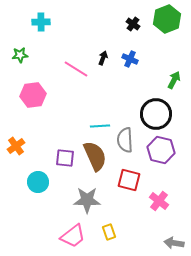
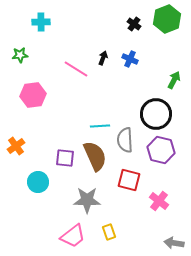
black cross: moved 1 px right
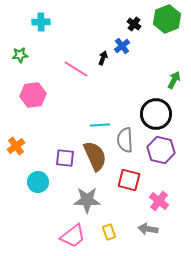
blue cross: moved 8 px left, 13 px up; rotated 28 degrees clockwise
cyan line: moved 1 px up
gray arrow: moved 26 px left, 14 px up
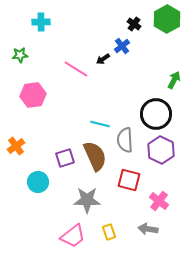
green hexagon: rotated 8 degrees counterclockwise
black arrow: moved 1 px down; rotated 144 degrees counterclockwise
cyan line: moved 1 px up; rotated 18 degrees clockwise
purple hexagon: rotated 12 degrees clockwise
purple square: rotated 24 degrees counterclockwise
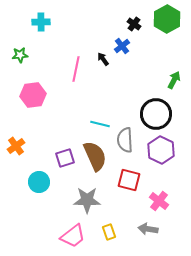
black arrow: rotated 88 degrees clockwise
pink line: rotated 70 degrees clockwise
cyan circle: moved 1 px right
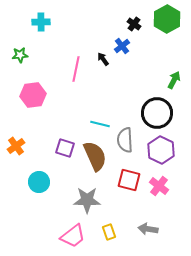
black circle: moved 1 px right, 1 px up
purple square: moved 10 px up; rotated 36 degrees clockwise
pink cross: moved 15 px up
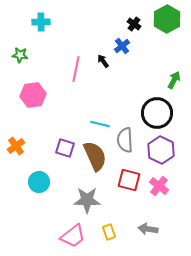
green star: rotated 14 degrees clockwise
black arrow: moved 2 px down
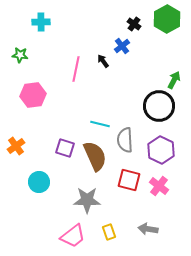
black circle: moved 2 px right, 7 px up
